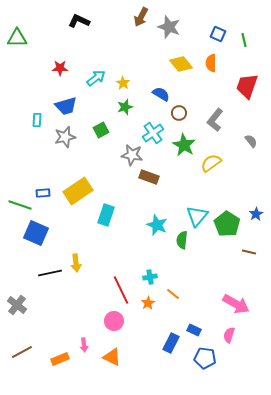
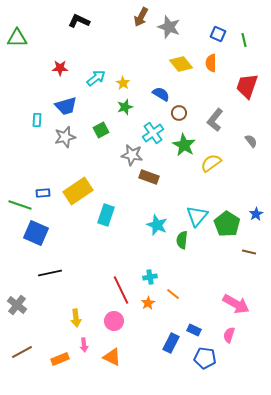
yellow arrow at (76, 263): moved 55 px down
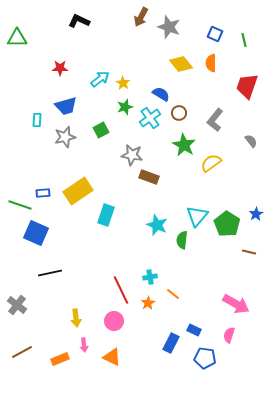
blue square at (218, 34): moved 3 px left
cyan arrow at (96, 78): moved 4 px right, 1 px down
cyan cross at (153, 133): moved 3 px left, 15 px up
